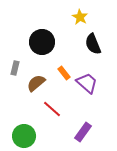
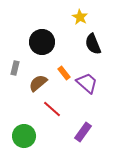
brown semicircle: moved 2 px right
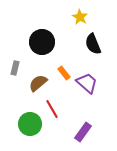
red line: rotated 18 degrees clockwise
green circle: moved 6 px right, 12 px up
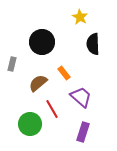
black semicircle: rotated 20 degrees clockwise
gray rectangle: moved 3 px left, 4 px up
purple trapezoid: moved 6 px left, 14 px down
purple rectangle: rotated 18 degrees counterclockwise
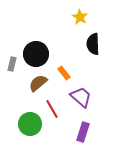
black circle: moved 6 px left, 12 px down
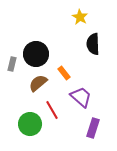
red line: moved 1 px down
purple rectangle: moved 10 px right, 4 px up
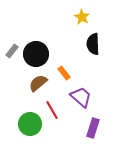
yellow star: moved 2 px right
gray rectangle: moved 13 px up; rotated 24 degrees clockwise
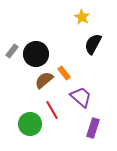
black semicircle: rotated 30 degrees clockwise
brown semicircle: moved 6 px right, 3 px up
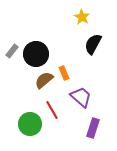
orange rectangle: rotated 16 degrees clockwise
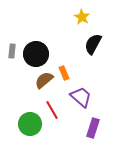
gray rectangle: rotated 32 degrees counterclockwise
